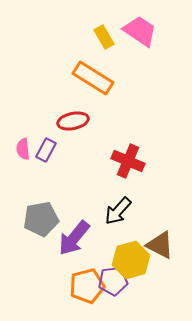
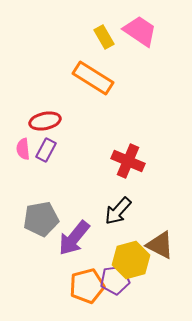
red ellipse: moved 28 px left
purple pentagon: moved 2 px right, 1 px up
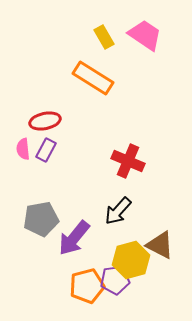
pink trapezoid: moved 5 px right, 4 px down
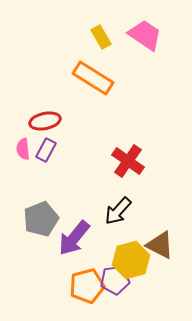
yellow rectangle: moved 3 px left
red cross: rotated 12 degrees clockwise
gray pentagon: rotated 12 degrees counterclockwise
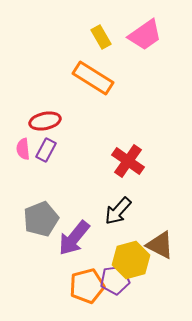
pink trapezoid: rotated 111 degrees clockwise
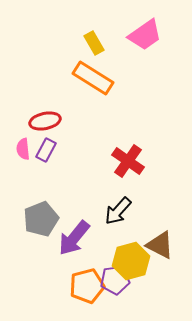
yellow rectangle: moved 7 px left, 6 px down
yellow hexagon: moved 1 px down
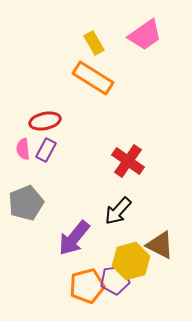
gray pentagon: moved 15 px left, 16 px up
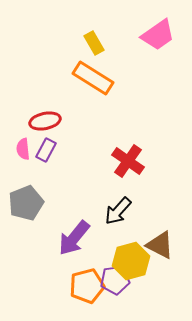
pink trapezoid: moved 13 px right
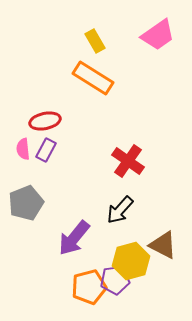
yellow rectangle: moved 1 px right, 2 px up
black arrow: moved 2 px right, 1 px up
brown triangle: moved 3 px right
orange pentagon: moved 2 px right, 1 px down
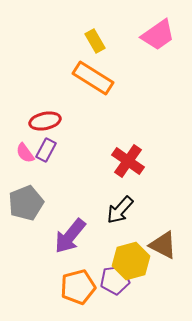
pink semicircle: moved 2 px right, 4 px down; rotated 30 degrees counterclockwise
purple arrow: moved 4 px left, 2 px up
orange pentagon: moved 11 px left
